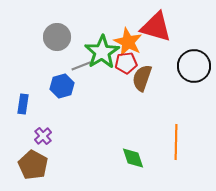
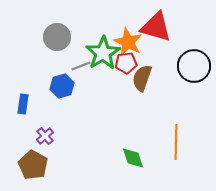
green star: moved 1 px right, 1 px down
purple cross: moved 2 px right
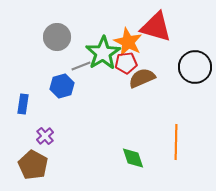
black circle: moved 1 px right, 1 px down
brown semicircle: rotated 48 degrees clockwise
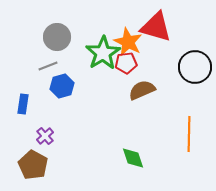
gray line: moved 33 px left
brown semicircle: moved 12 px down
orange line: moved 13 px right, 8 px up
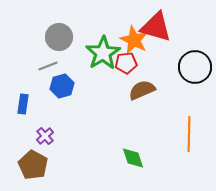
gray circle: moved 2 px right
orange star: moved 6 px right, 2 px up
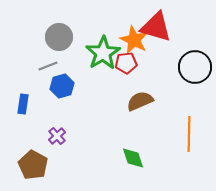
brown semicircle: moved 2 px left, 11 px down
purple cross: moved 12 px right
